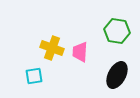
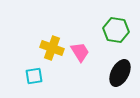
green hexagon: moved 1 px left, 1 px up
pink trapezoid: rotated 145 degrees clockwise
black ellipse: moved 3 px right, 2 px up
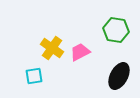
yellow cross: rotated 15 degrees clockwise
pink trapezoid: rotated 85 degrees counterclockwise
black ellipse: moved 1 px left, 3 px down
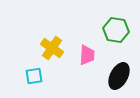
pink trapezoid: moved 7 px right, 3 px down; rotated 120 degrees clockwise
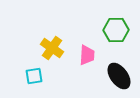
green hexagon: rotated 10 degrees counterclockwise
black ellipse: rotated 64 degrees counterclockwise
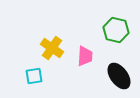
green hexagon: rotated 15 degrees clockwise
pink trapezoid: moved 2 px left, 1 px down
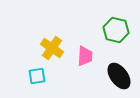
cyan square: moved 3 px right
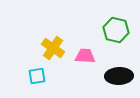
yellow cross: moved 1 px right
pink trapezoid: rotated 90 degrees counterclockwise
black ellipse: rotated 56 degrees counterclockwise
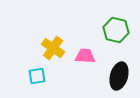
black ellipse: rotated 72 degrees counterclockwise
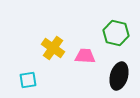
green hexagon: moved 3 px down
cyan square: moved 9 px left, 4 px down
